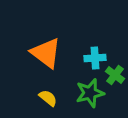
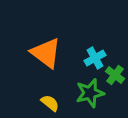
cyan cross: rotated 25 degrees counterclockwise
yellow semicircle: moved 2 px right, 5 px down
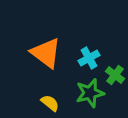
cyan cross: moved 6 px left
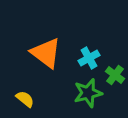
green star: moved 2 px left
yellow semicircle: moved 25 px left, 4 px up
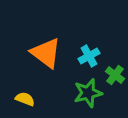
cyan cross: moved 2 px up
yellow semicircle: rotated 18 degrees counterclockwise
